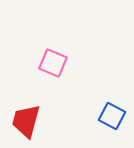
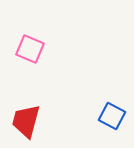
pink square: moved 23 px left, 14 px up
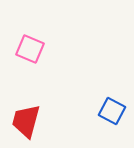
blue square: moved 5 px up
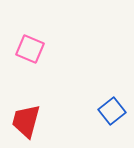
blue square: rotated 24 degrees clockwise
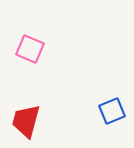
blue square: rotated 16 degrees clockwise
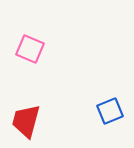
blue square: moved 2 px left
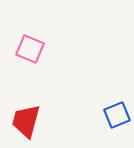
blue square: moved 7 px right, 4 px down
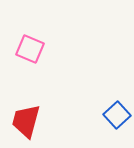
blue square: rotated 20 degrees counterclockwise
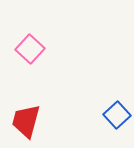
pink square: rotated 20 degrees clockwise
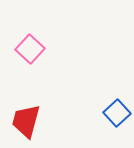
blue square: moved 2 px up
